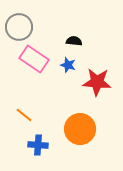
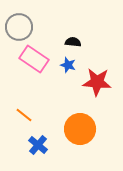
black semicircle: moved 1 px left, 1 px down
blue cross: rotated 36 degrees clockwise
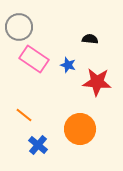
black semicircle: moved 17 px right, 3 px up
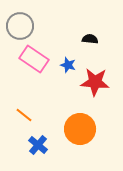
gray circle: moved 1 px right, 1 px up
red star: moved 2 px left
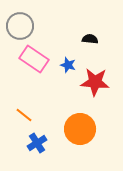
blue cross: moved 1 px left, 2 px up; rotated 18 degrees clockwise
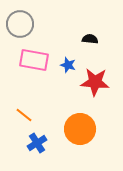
gray circle: moved 2 px up
pink rectangle: moved 1 px down; rotated 24 degrees counterclockwise
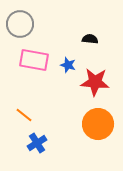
orange circle: moved 18 px right, 5 px up
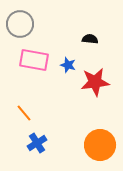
red star: rotated 12 degrees counterclockwise
orange line: moved 2 px up; rotated 12 degrees clockwise
orange circle: moved 2 px right, 21 px down
